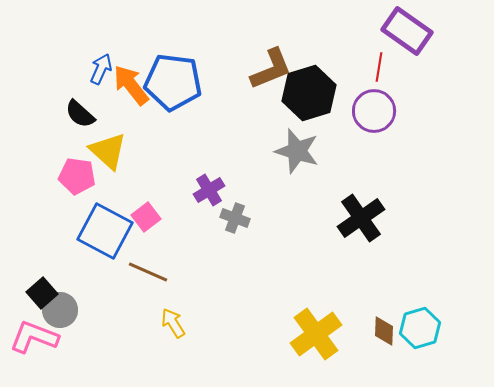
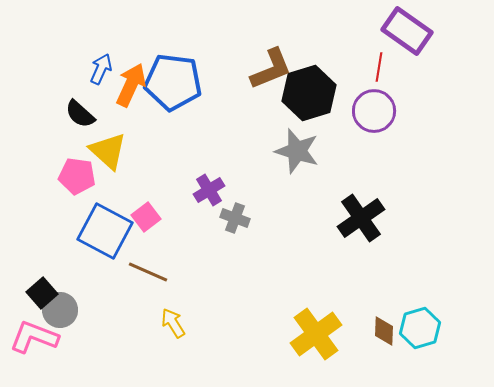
orange arrow: rotated 63 degrees clockwise
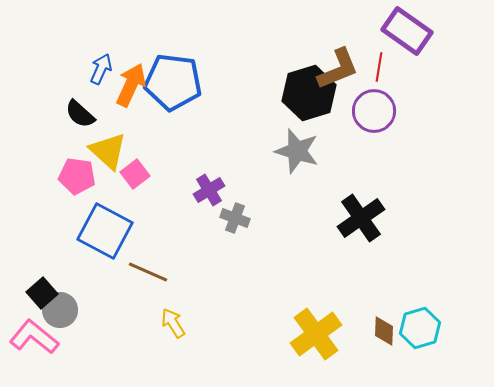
brown L-shape: moved 67 px right
pink square: moved 11 px left, 43 px up
pink L-shape: rotated 18 degrees clockwise
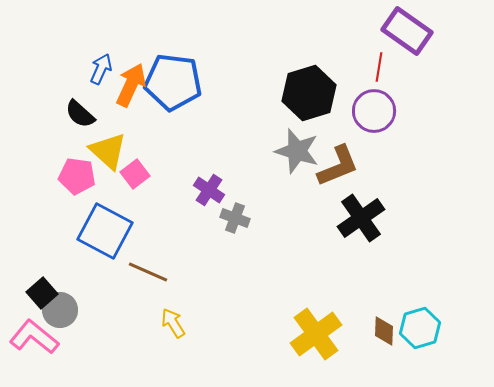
brown L-shape: moved 97 px down
purple cross: rotated 24 degrees counterclockwise
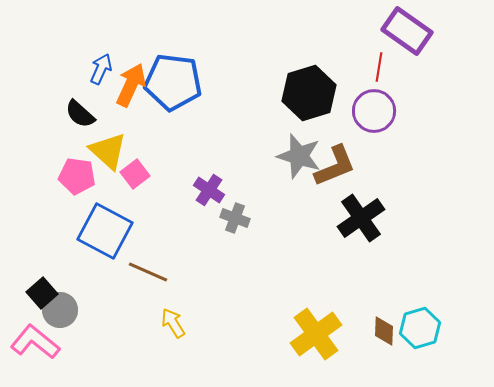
gray star: moved 2 px right, 5 px down
brown L-shape: moved 3 px left
pink L-shape: moved 1 px right, 5 px down
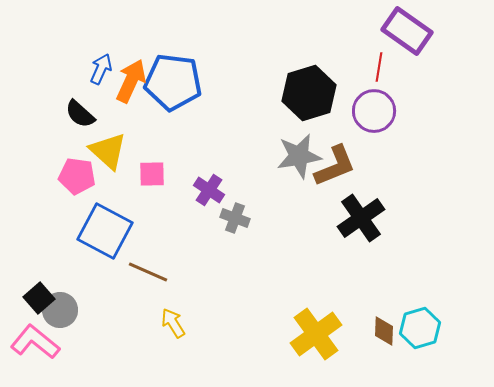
orange arrow: moved 4 px up
gray star: rotated 27 degrees counterclockwise
pink square: moved 17 px right; rotated 36 degrees clockwise
black square: moved 3 px left, 5 px down
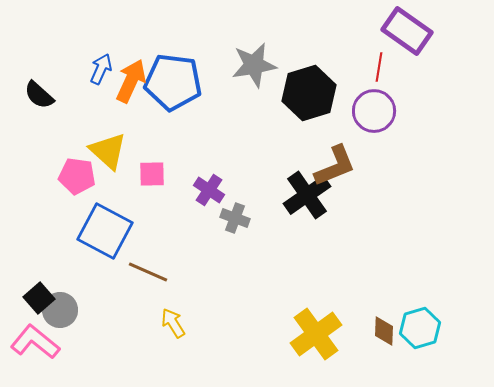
black semicircle: moved 41 px left, 19 px up
gray star: moved 45 px left, 91 px up
black cross: moved 54 px left, 23 px up
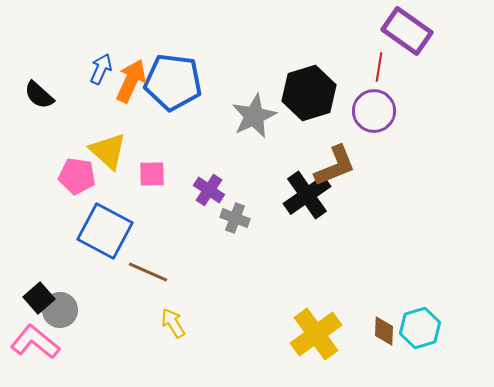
gray star: moved 51 px down; rotated 15 degrees counterclockwise
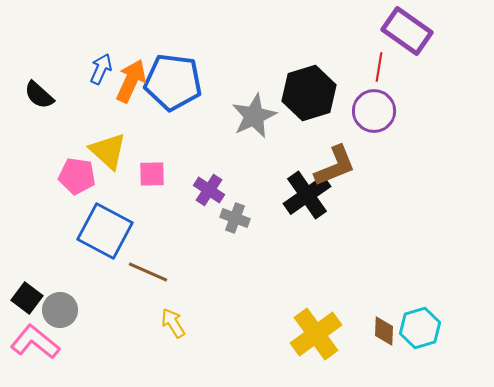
black square: moved 12 px left; rotated 12 degrees counterclockwise
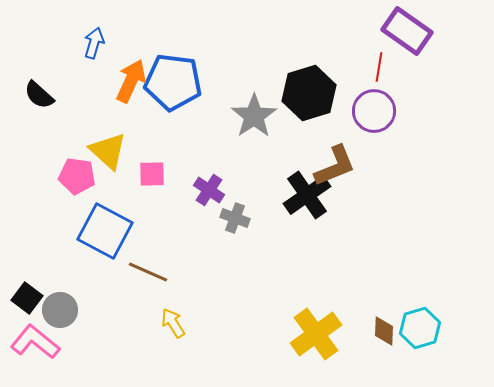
blue arrow: moved 7 px left, 26 px up; rotated 8 degrees counterclockwise
gray star: rotated 9 degrees counterclockwise
